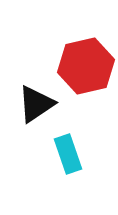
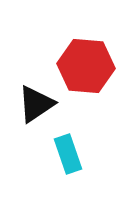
red hexagon: rotated 18 degrees clockwise
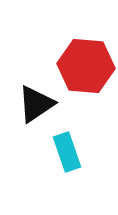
cyan rectangle: moved 1 px left, 2 px up
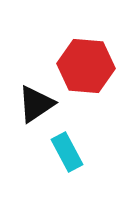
cyan rectangle: rotated 9 degrees counterclockwise
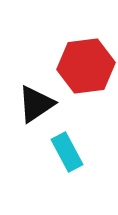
red hexagon: rotated 12 degrees counterclockwise
